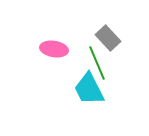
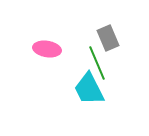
gray rectangle: rotated 20 degrees clockwise
pink ellipse: moved 7 px left
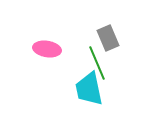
cyan trapezoid: rotated 15 degrees clockwise
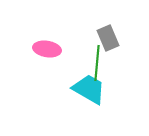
green line: rotated 28 degrees clockwise
cyan trapezoid: rotated 132 degrees clockwise
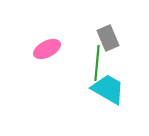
pink ellipse: rotated 36 degrees counterclockwise
cyan trapezoid: moved 19 px right
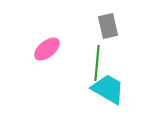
gray rectangle: moved 12 px up; rotated 10 degrees clockwise
pink ellipse: rotated 12 degrees counterclockwise
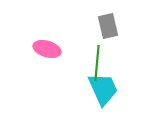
pink ellipse: rotated 56 degrees clockwise
cyan trapezoid: moved 5 px left; rotated 36 degrees clockwise
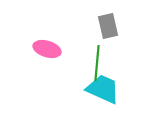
cyan trapezoid: rotated 42 degrees counterclockwise
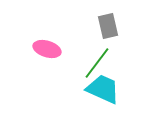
green line: rotated 32 degrees clockwise
